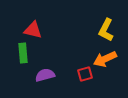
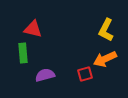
red triangle: moved 1 px up
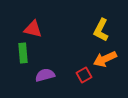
yellow L-shape: moved 5 px left
red square: moved 1 px left, 1 px down; rotated 14 degrees counterclockwise
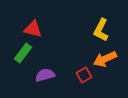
green rectangle: rotated 42 degrees clockwise
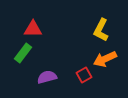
red triangle: rotated 12 degrees counterclockwise
purple semicircle: moved 2 px right, 2 px down
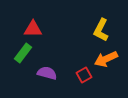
orange arrow: moved 1 px right
purple semicircle: moved 4 px up; rotated 30 degrees clockwise
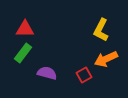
red triangle: moved 8 px left
